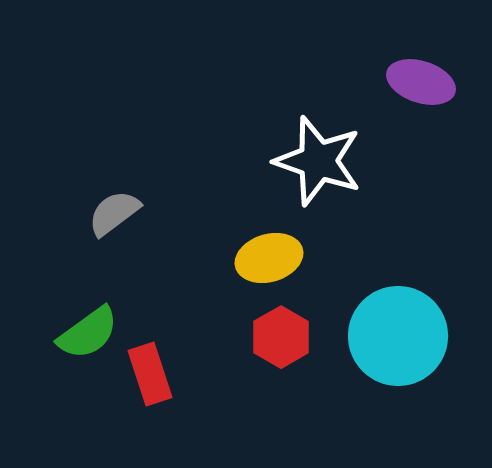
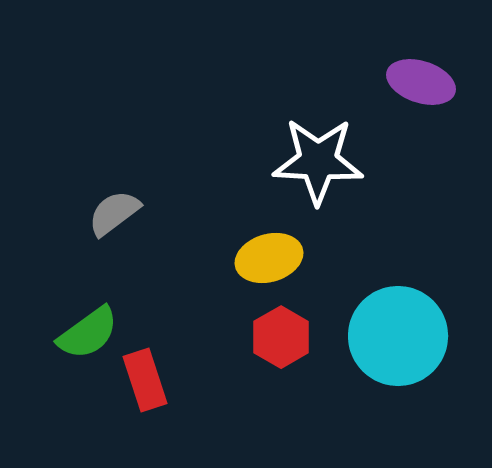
white star: rotated 16 degrees counterclockwise
red rectangle: moved 5 px left, 6 px down
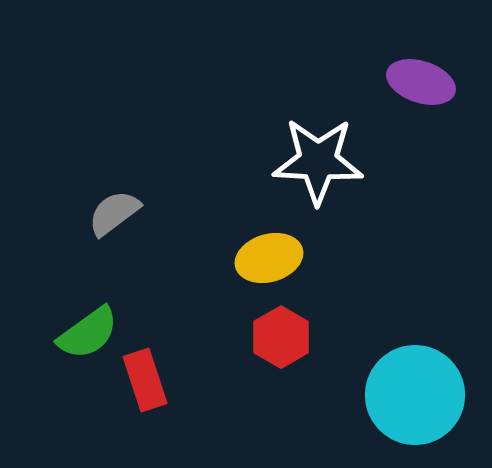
cyan circle: moved 17 px right, 59 px down
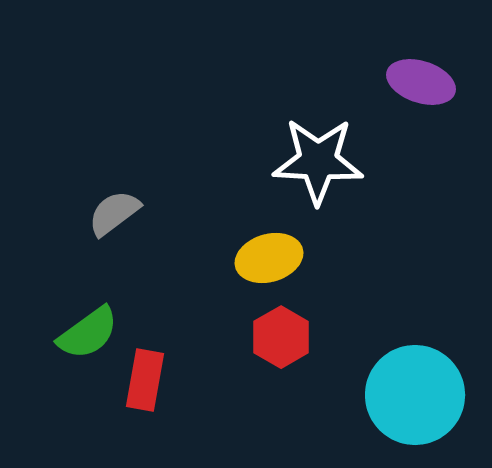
red rectangle: rotated 28 degrees clockwise
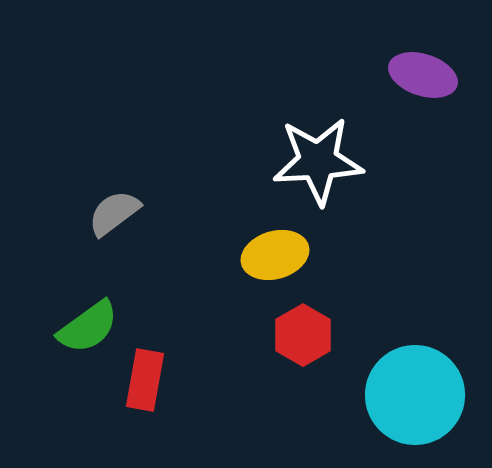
purple ellipse: moved 2 px right, 7 px up
white star: rotated 6 degrees counterclockwise
yellow ellipse: moved 6 px right, 3 px up
green semicircle: moved 6 px up
red hexagon: moved 22 px right, 2 px up
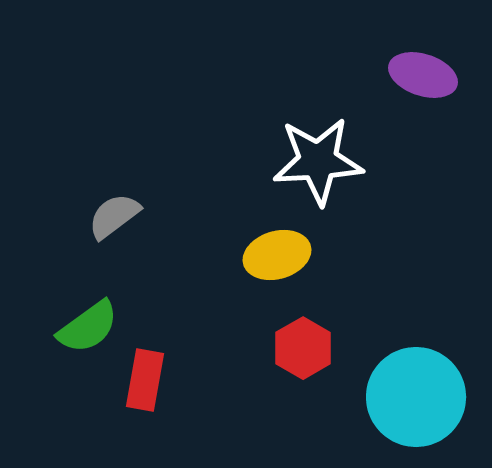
gray semicircle: moved 3 px down
yellow ellipse: moved 2 px right
red hexagon: moved 13 px down
cyan circle: moved 1 px right, 2 px down
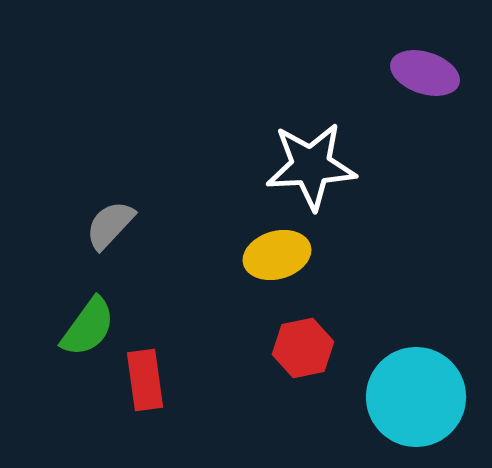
purple ellipse: moved 2 px right, 2 px up
white star: moved 7 px left, 5 px down
gray semicircle: moved 4 px left, 9 px down; rotated 10 degrees counterclockwise
green semicircle: rotated 18 degrees counterclockwise
red hexagon: rotated 18 degrees clockwise
red rectangle: rotated 18 degrees counterclockwise
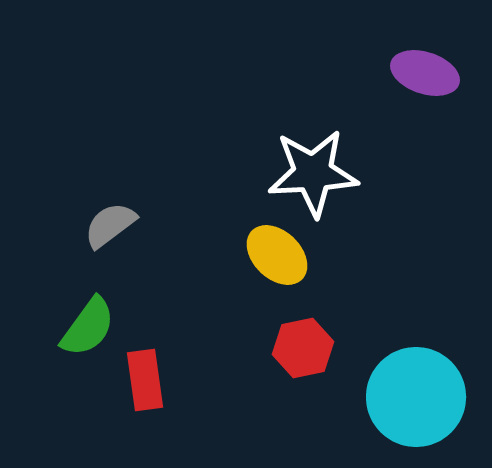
white star: moved 2 px right, 7 px down
gray semicircle: rotated 10 degrees clockwise
yellow ellipse: rotated 60 degrees clockwise
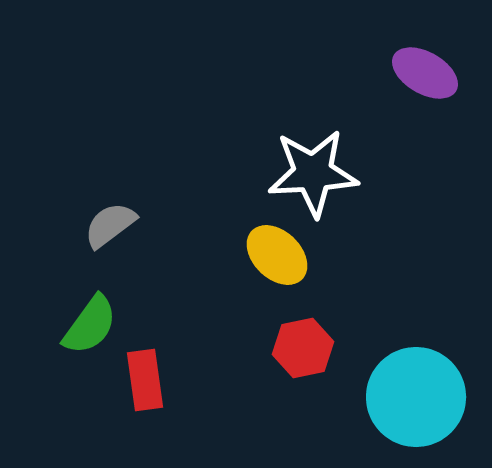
purple ellipse: rotated 12 degrees clockwise
green semicircle: moved 2 px right, 2 px up
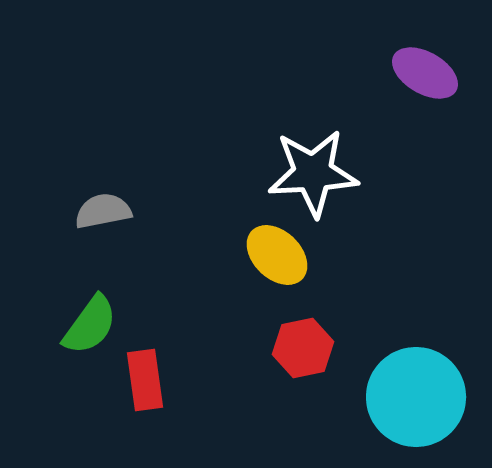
gray semicircle: moved 7 px left, 14 px up; rotated 26 degrees clockwise
